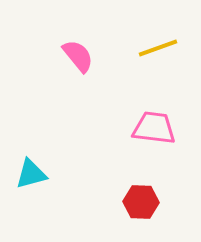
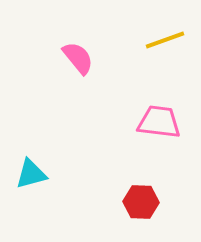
yellow line: moved 7 px right, 8 px up
pink semicircle: moved 2 px down
pink trapezoid: moved 5 px right, 6 px up
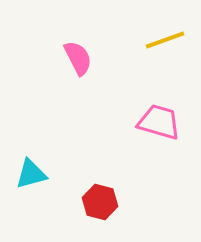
pink semicircle: rotated 12 degrees clockwise
pink trapezoid: rotated 9 degrees clockwise
red hexagon: moved 41 px left; rotated 12 degrees clockwise
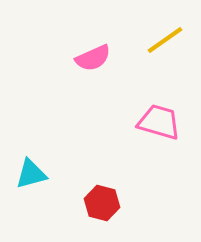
yellow line: rotated 15 degrees counterclockwise
pink semicircle: moved 15 px right; rotated 93 degrees clockwise
red hexagon: moved 2 px right, 1 px down
